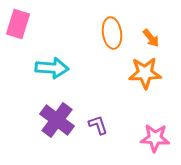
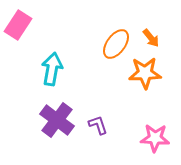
pink rectangle: moved 1 px down; rotated 16 degrees clockwise
orange ellipse: moved 4 px right, 11 px down; rotated 44 degrees clockwise
cyan arrow: moved 1 px down; rotated 84 degrees counterclockwise
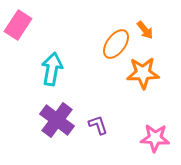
orange arrow: moved 6 px left, 8 px up
orange star: moved 2 px left
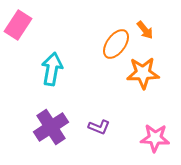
purple cross: moved 6 px left, 7 px down; rotated 20 degrees clockwise
purple L-shape: moved 1 px right, 2 px down; rotated 130 degrees clockwise
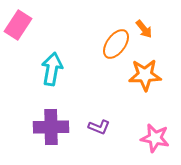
orange arrow: moved 1 px left, 1 px up
orange star: moved 2 px right, 2 px down
purple cross: rotated 32 degrees clockwise
pink star: rotated 8 degrees clockwise
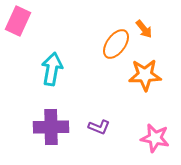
pink rectangle: moved 4 px up; rotated 8 degrees counterclockwise
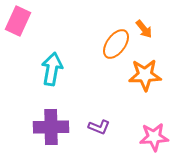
pink star: moved 1 px left, 1 px up; rotated 16 degrees counterclockwise
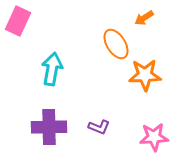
orange arrow: moved 11 px up; rotated 96 degrees clockwise
orange ellipse: rotated 68 degrees counterclockwise
purple cross: moved 2 px left
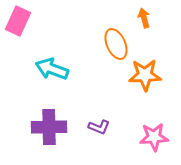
orange arrow: rotated 108 degrees clockwise
orange ellipse: rotated 8 degrees clockwise
cyan arrow: rotated 80 degrees counterclockwise
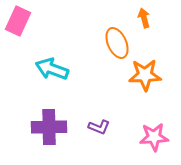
orange ellipse: moved 1 px right, 1 px up
